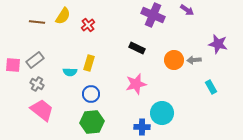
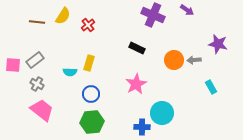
pink star: rotated 15 degrees counterclockwise
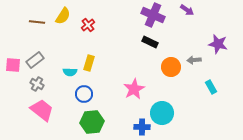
black rectangle: moved 13 px right, 6 px up
orange circle: moved 3 px left, 7 px down
pink star: moved 2 px left, 5 px down
blue circle: moved 7 px left
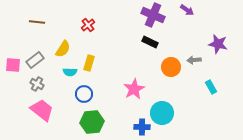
yellow semicircle: moved 33 px down
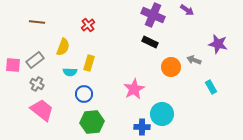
yellow semicircle: moved 2 px up; rotated 12 degrees counterclockwise
gray arrow: rotated 24 degrees clockwise
cyan circle: moved 1 px down
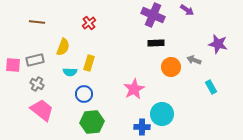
red cross: moved 1 px right, 2 px up
black rectangle: moved 6 px right, 1 px down; rotated 28 degrees counterclockwise
gray rectangle: rotated 24 degrees clockwise
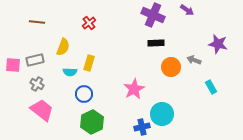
green hexagon: rotated 20 degrees counterclockwise
blue cross: rotated 14 degrees counterclockwise
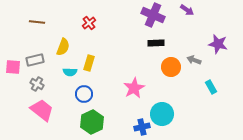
pink square: moved 2 px down
pink star: moved 1 px up
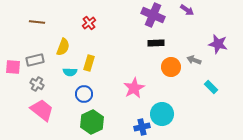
cyan rectangle: rotated 16 degrees counterclockwise
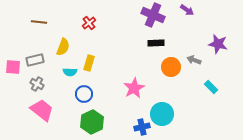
brown line: moved 2 px right
